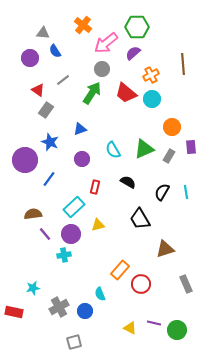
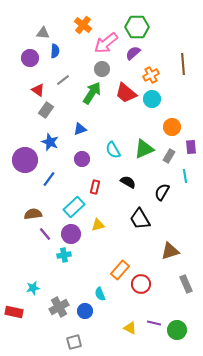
blue semicircle at (55, 51): rotated 144 degrees counterclockwise
cyan line at (186, 192): moved 1 px left, 16 px up
brown triangle at (165, 249): moved 5 px right, 2 px down
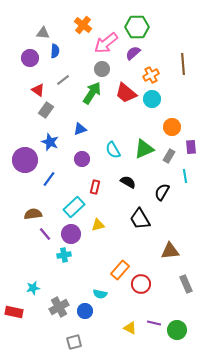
brown triangle at (170, 251): rotated 12 degrees clockwise
cyan semicircle at (100, 294): rotated 56 degrees counterclockwise
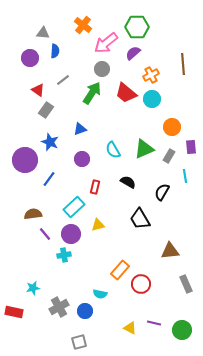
green circle at (177, 330): moved 5 px right
gray square at (74, 342): moved 5 px right
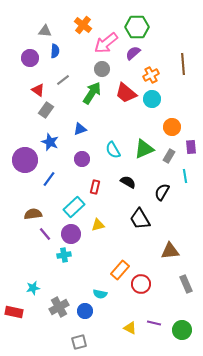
gray triangle at (43, 33): moved 2 px right, 2 px up
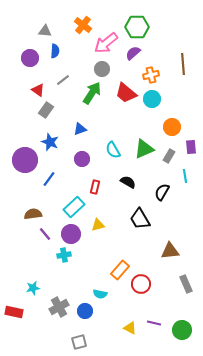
orange cross at (151, 75): rotated 14 degrees clockwise
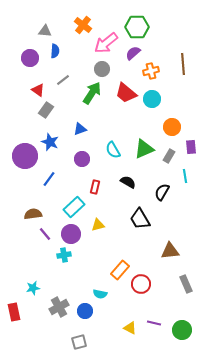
orange cross at (151, 75): moved 4 px up
purple circle at (25, 160): moved 4 px up
red rectangle at (14, 312): rotated 66 degrees clockwise
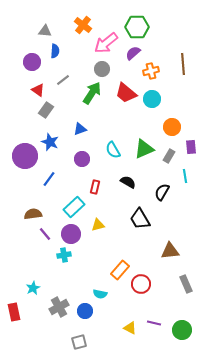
purple circle at (30, 58): moved 2 px right, 4 px down
cyan star at (33, 288): rotated 16 degrees counterclockwise
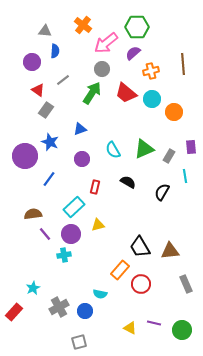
orange circle at (172, 127): moved 2 px right, 15 px up
black trapezoid at (140, 219): moved 28 px down
red rectangle at (14, 312): rotated 54 degrees clockwise
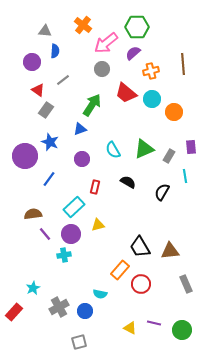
green arrow at (92, 93): moved 12 px down
